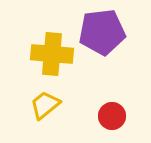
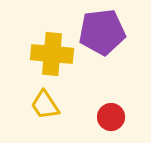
yellow trapezoid: rotated 84 degrees counterclockwise
red circle: moved 1 px left, 1 px down
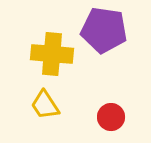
purple pentagon: moved 2 px right, 2 px up; rotated 15 degrees clockwise
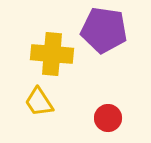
yellow trapezoid: moved 6 px left, 3 px up
red circle: moved 3 px left, 1 px down
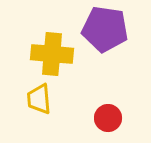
purple pentagon: moved 1 px right, 1 px up
yellow trapezoid: moved 3 px up; rotated 28 degrees clockwise
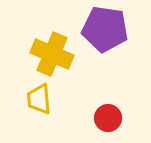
yellow cross: rotated 18 degrees clockwise
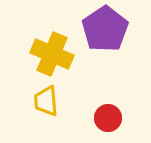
purple pentagon: rotated 30 degrees clockwise
yellow trapezoid: moved 7 px right, 2 px down
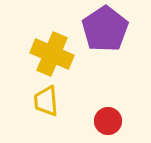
red circle: moved 3 px down
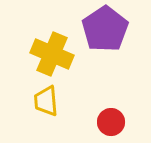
red circle: moved 3 px right, 1 px down
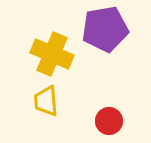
purple pentagon: rotated 24 degrees clockwise
red circle: moved 2 px left, 1 px up
